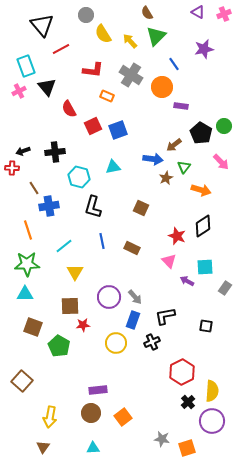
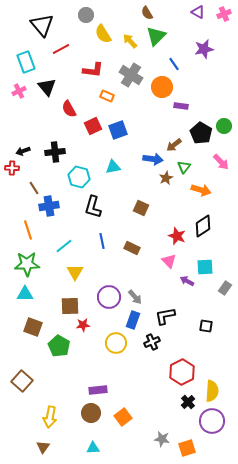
cyan rectangle at (26, 66): moved 4 px up
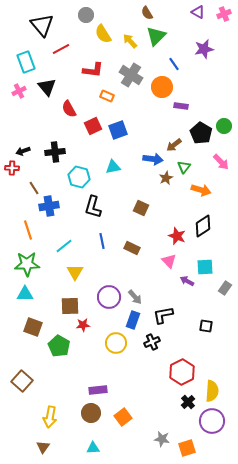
black L-shape at (165, 316): moved 2 px left, 1 px up
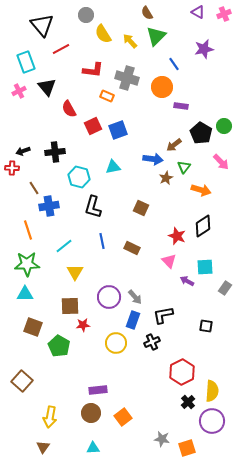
gray cross at (131, 75): moved 4 px left, 3 px down; rotated 15 degrees counterclockwise
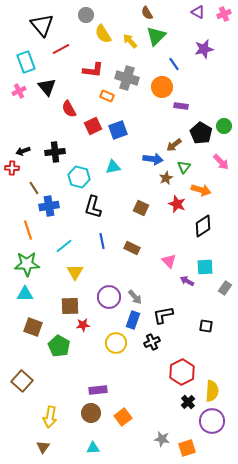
red star at (177, 236): moved 32 px up
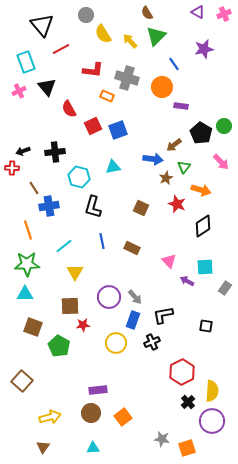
yellow arrow at (50, 417): rotated 115 degrees counterclockwise
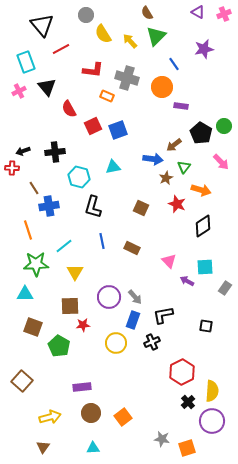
green star at (27, 264): moved 9 px right
purple rectangle at (98, 390): moved 16 px left, 3 px up
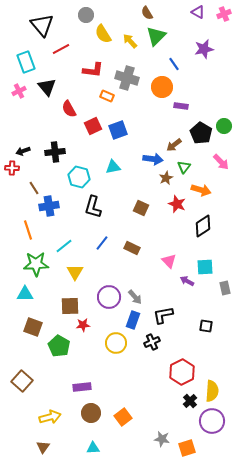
blue line at (102, 241): moved 2 px down; rotated 49 degrees clockwise
gray rectangle at (225, 288): rotated 48 degrees counterclockwise
black cross at (188, 402): moved 2 px right, 1 px up
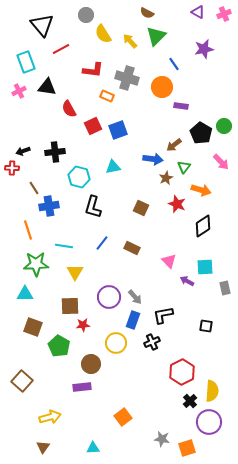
brown semicircle at (147, 13): rotated 32 degrees counterclockwise
black triangle at (47, 87): rotated 42 degrees counterclockwise
cyan line at (64, 246): rotated 48 degrees clockwise
brown circle at (91, 413): moved 49 px up
purple circle at (212, 421): moved 3 px left, 1 px down
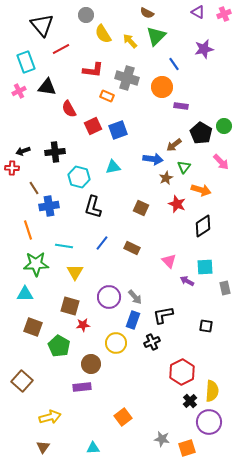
brown square at (70, 306): rotated 18 degrees clockwise
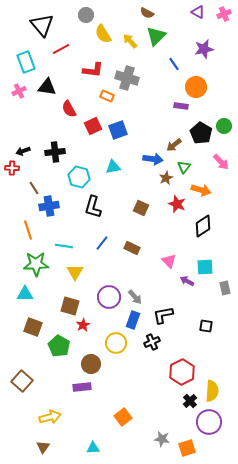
orange circle at (162, 87): moved 34 px right
red star at (83, 325): rotated 24 degrees counterclockwise
